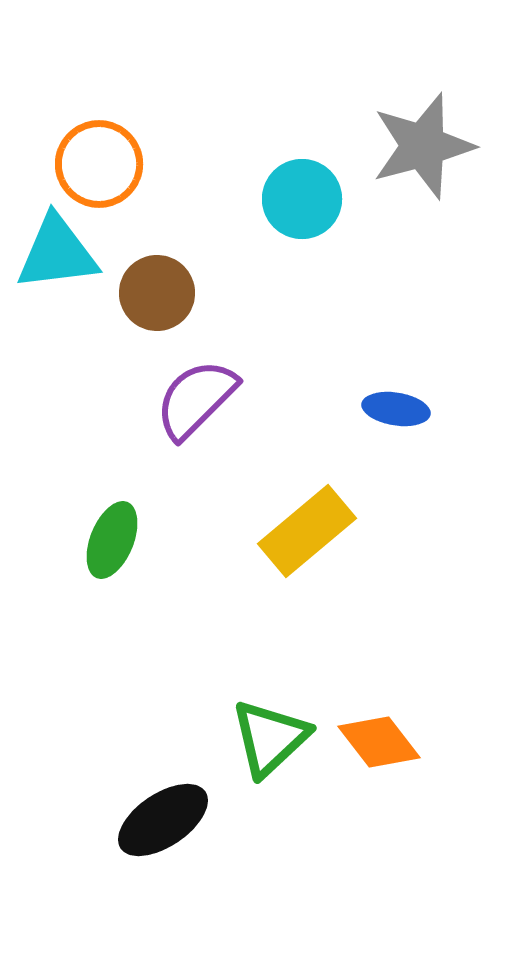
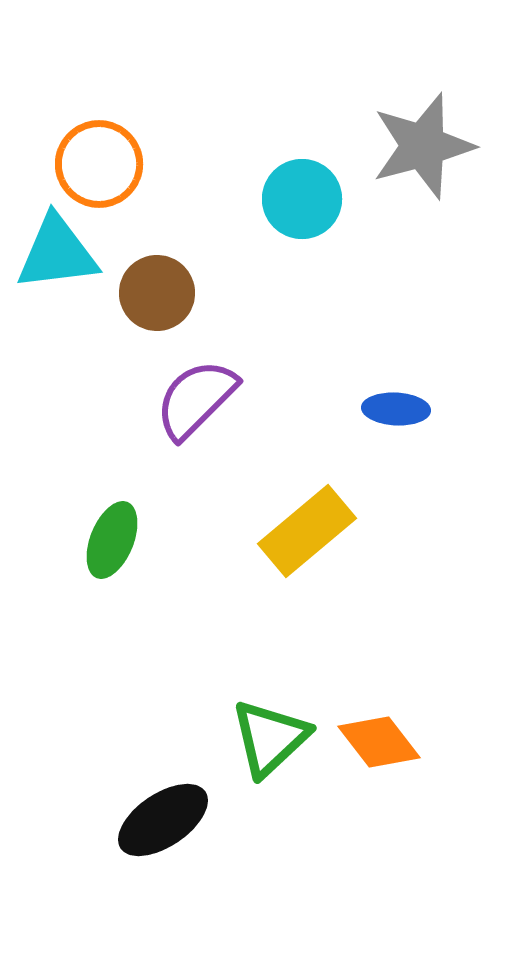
blue ellipse: rotated 6 degrees counterclockwise
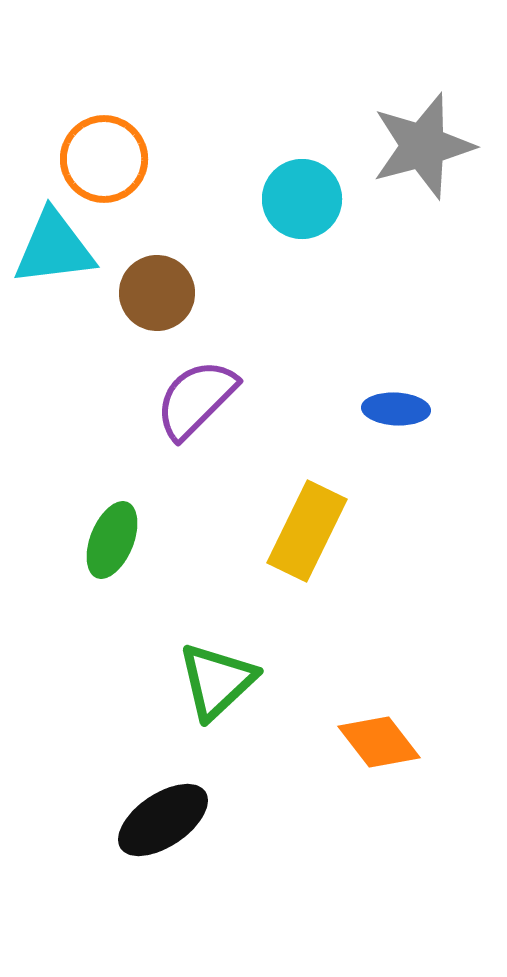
orange circle: moved 5 px right, 5 px up
cyan triangle: moved 3 px left, 5 px up
yellow rectangle: rotated 24 degrees counterclockwise
green triangle: moved 53 px left, 57 px up
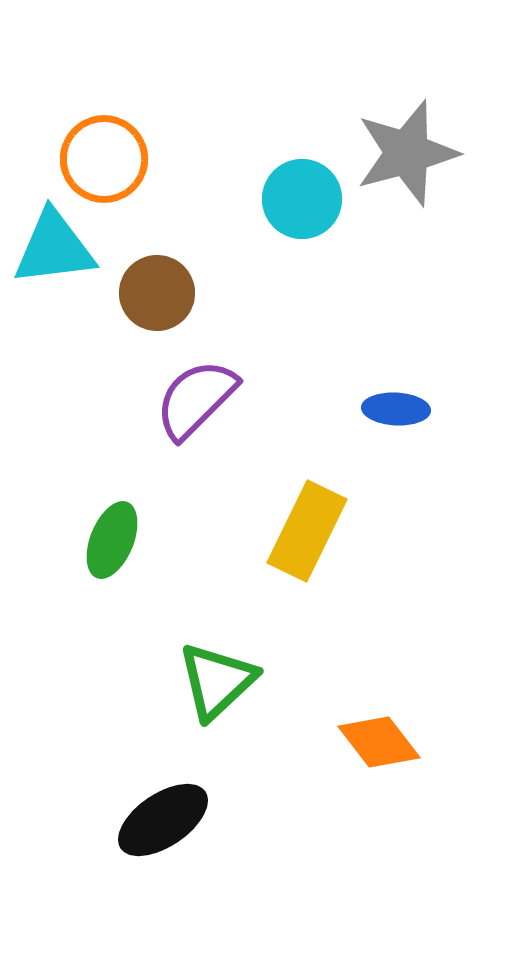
gray star: moved 16 px left, 7 px down
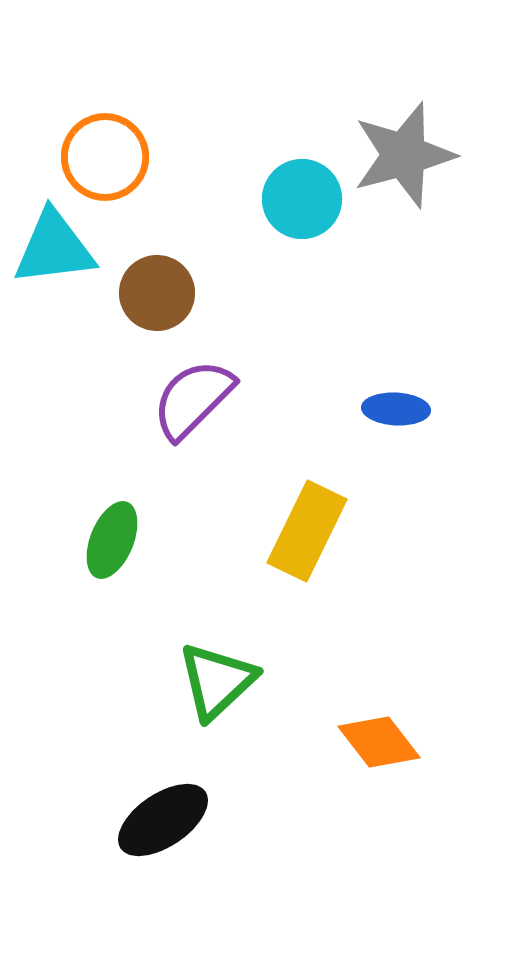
gray star: moved 3 px left, 2 px down
orange circle: moved 1 px right, 2 px up
purple semicircle: moved 3 px left
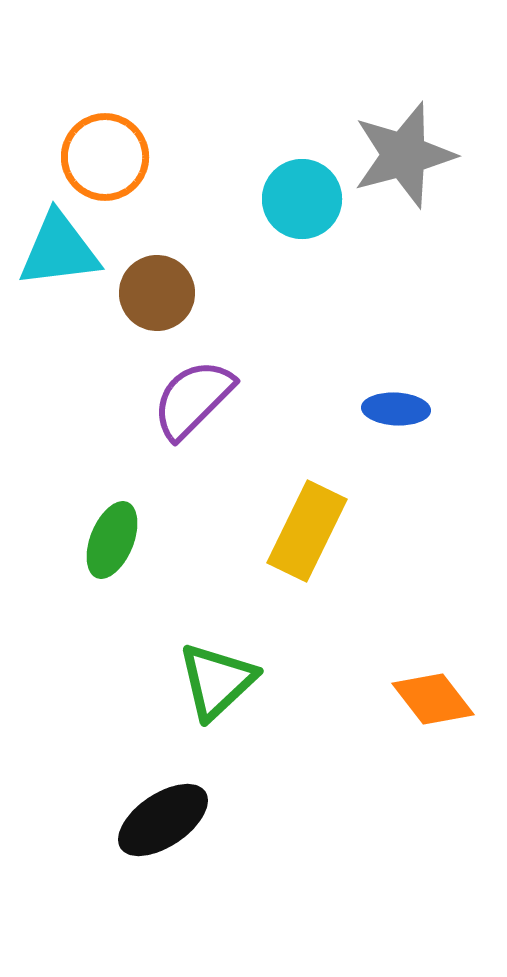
cyan triangle: moved 5 px right, 2 px down
orange diamond: moved 54 px right, 43 px up
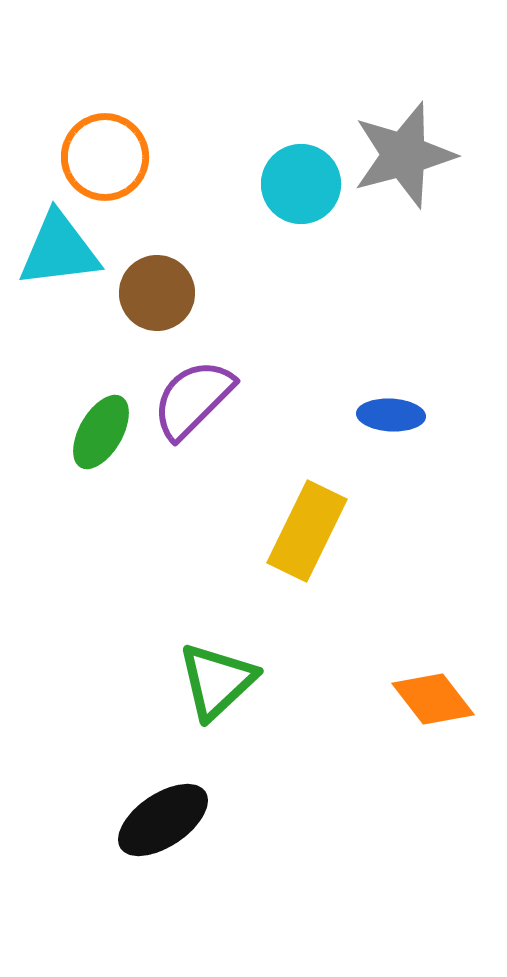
cyan circle: moved 1 px left, 15 px up
blue ellipse: moved 5 px left, 6 px down
green ellipse: moved 11 px left, 108 px up; rotated 8 degrees clockwise
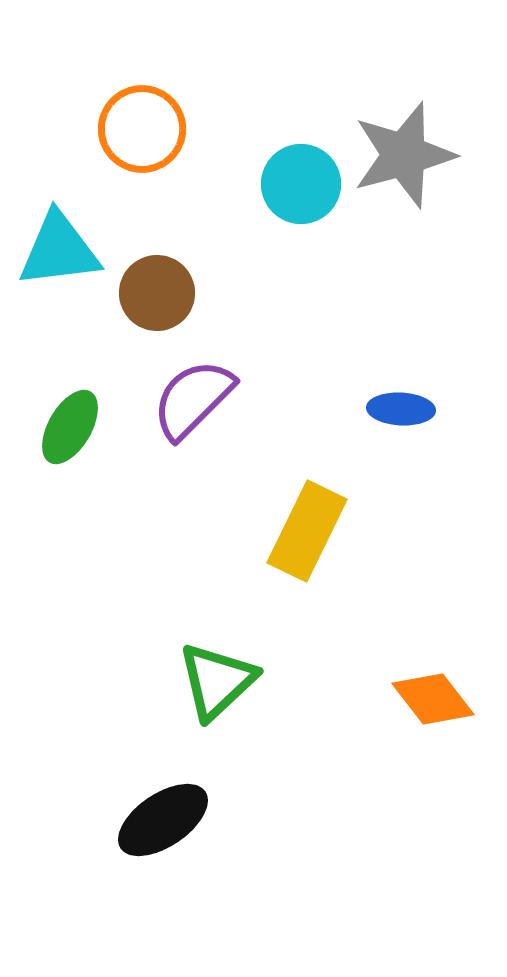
orange circle: moved 37 px right, 28 px up
blue ellipse: moved 10 px right, 6 px up
green ellipse: moved 31 px left, 5 px up
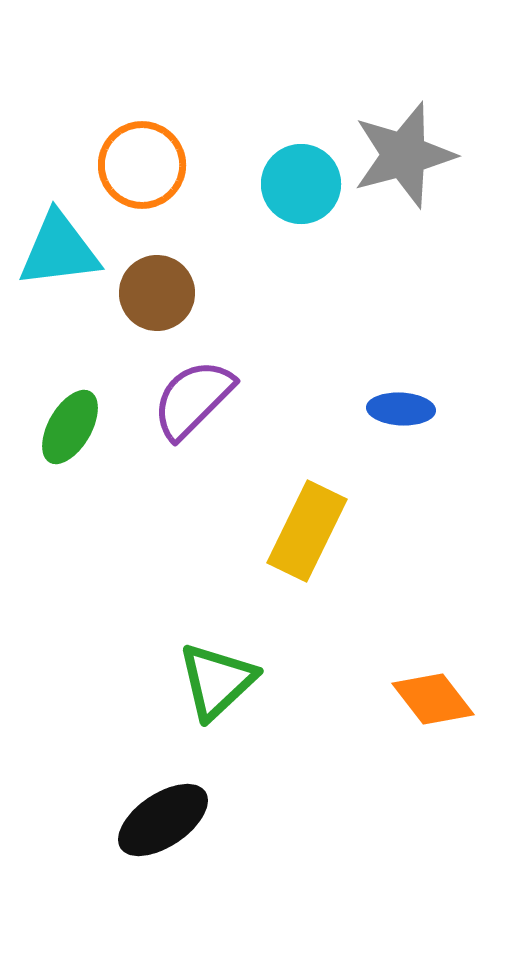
orange circle: moved 36 px down
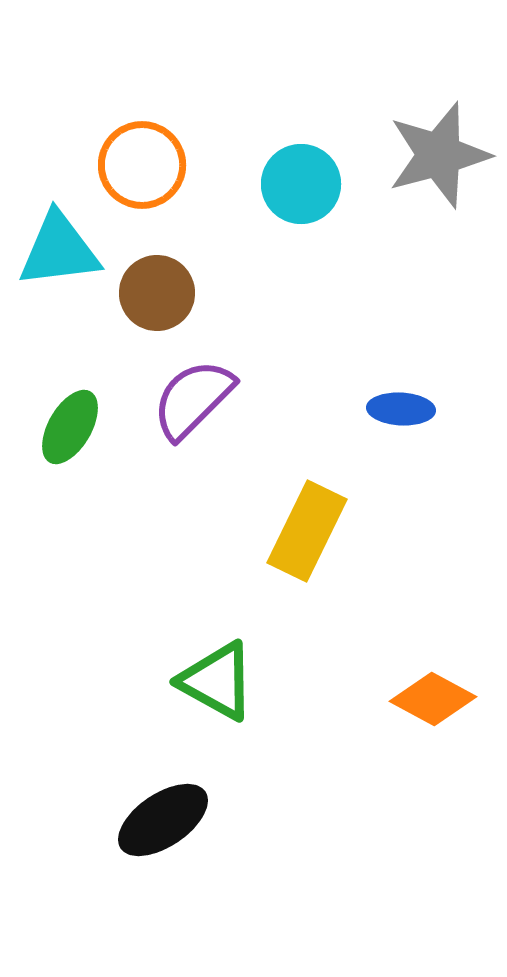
gray star: moved 35 px right
green triangle: rotated 48 degrees counterclockwise
orange diamond: rotated 24 degrees counterclockwise
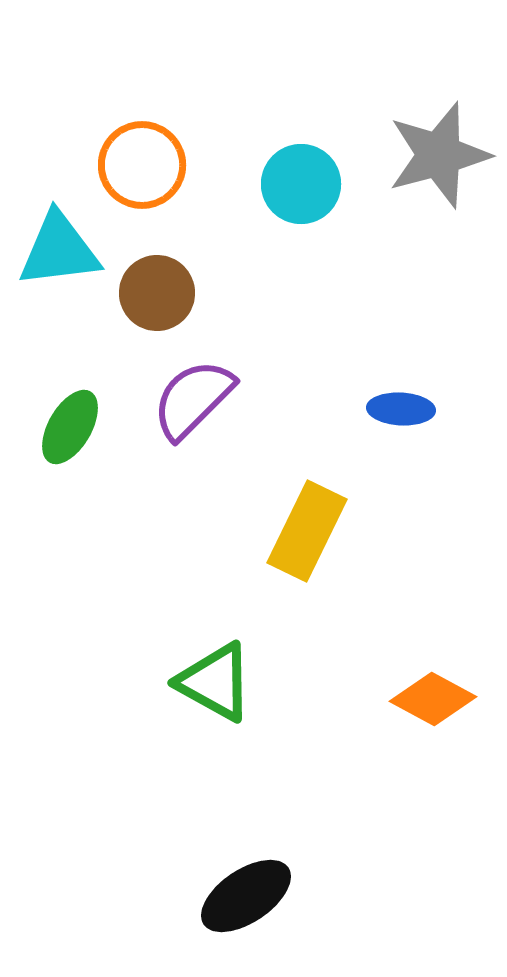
green triangle: moved 2 px left, 1 px down
black ellipse: moved 83 px right, 76 px down
